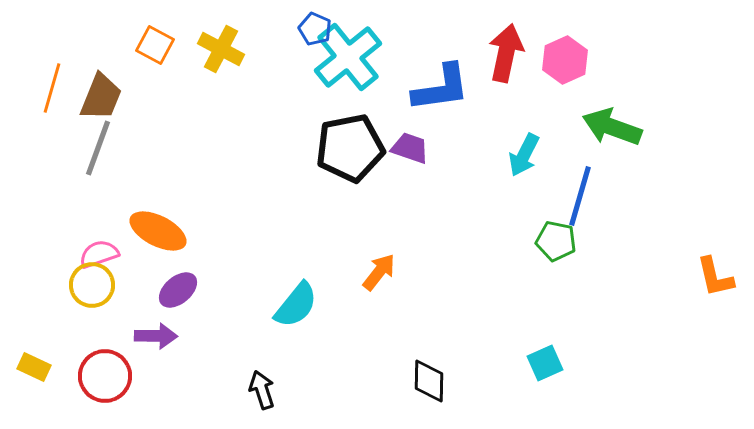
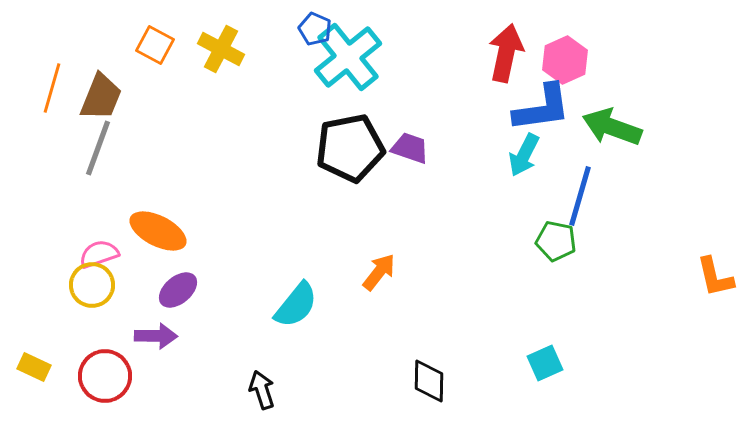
blue L-shape: moved 101 px right, 20 px down
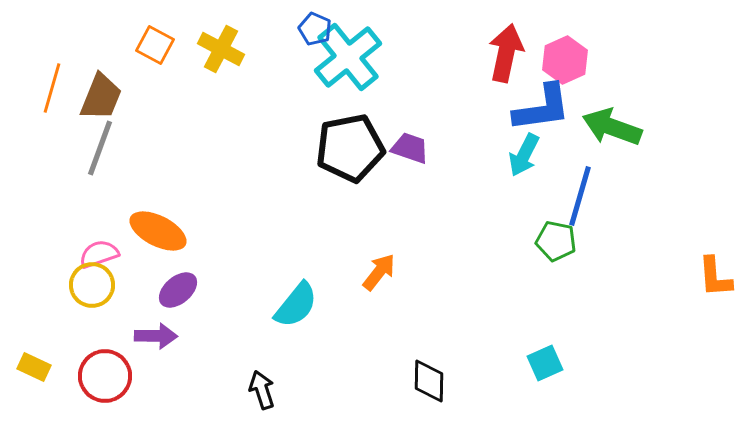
gray line: moved 2 px right
orange L-shape: rotated 9 degrees clockwise
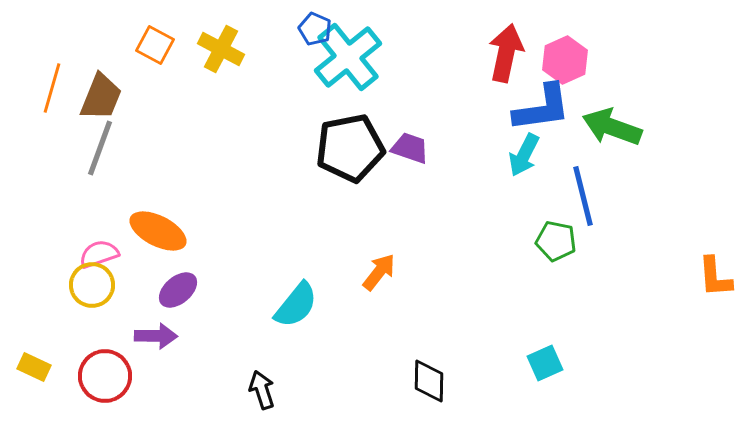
blue line: moved 3 px right; rotated 30 degrees counterclockwise
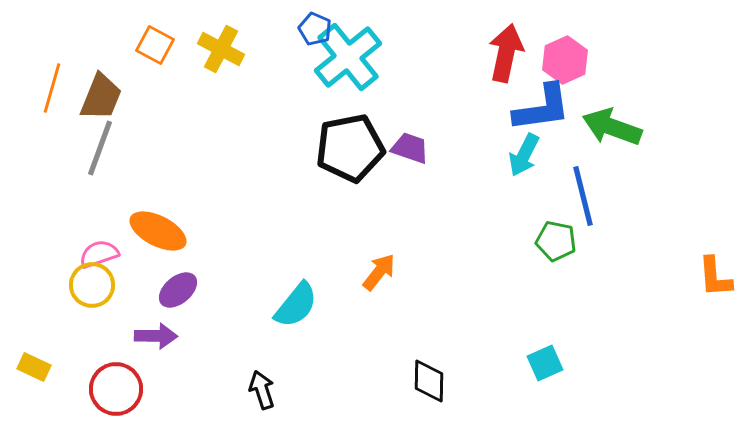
red circle: moved 11 px right, 13 px down
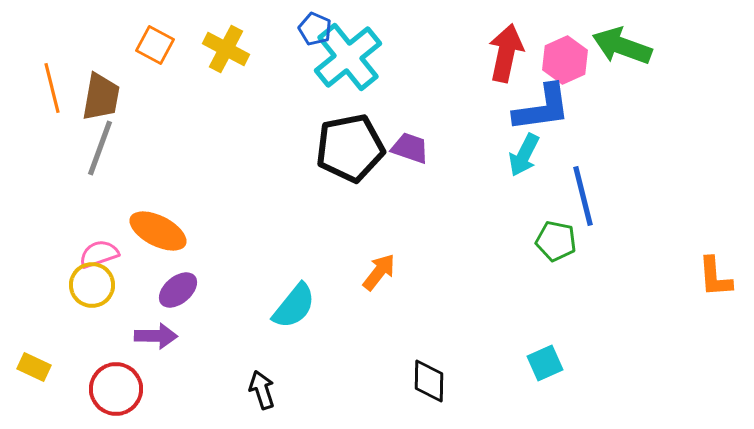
yellow cross: moved 5 px right
orange line: rotated 30 degrees counterclockwise
brown trapezoid: rotated 12 degrees counterclockwise
green arrow: moved 10 px right, 81 px up
cyan semicircle: moved 2 px left, 1 px down
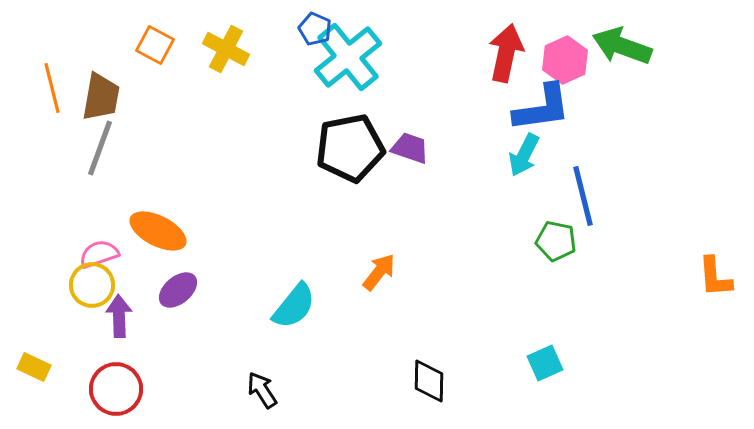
purple arrow: moved 37 px left, 20 px up; rotated 93 degrees counterclockwise
black arrow: rotated 15 degrees counterclockwise
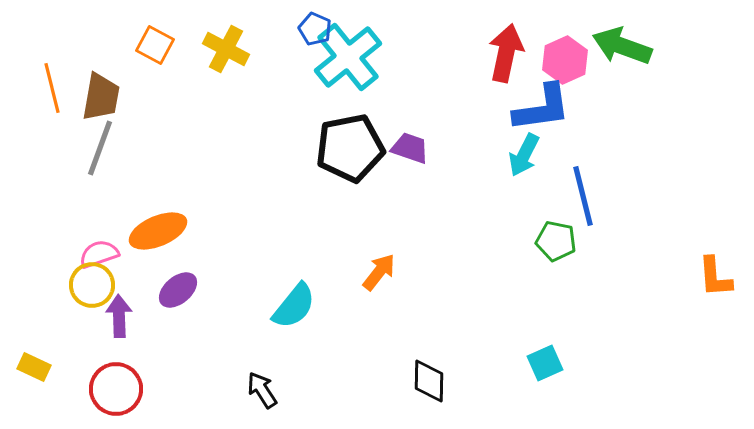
orange ellipse: rotated 50 degrees counterclockwise
